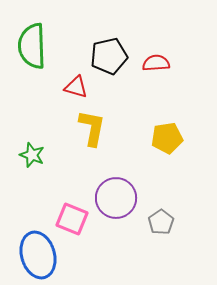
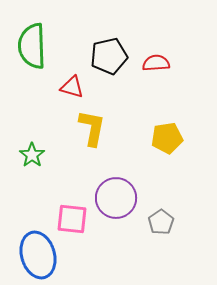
red triangle: moved 4 px left
green star: rotated 15 degrees clockwise
pink square: rotated 16 degrees counterclockwise
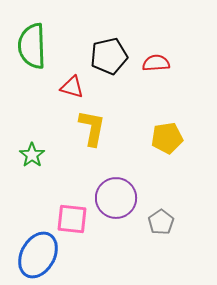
blue ellipse: rotated 45 degrees clockwise
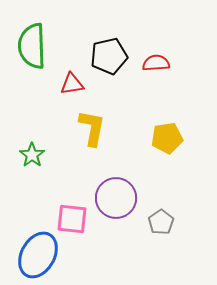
red triangle: moved 3 px up; rotated 25 degrees counterclockwise
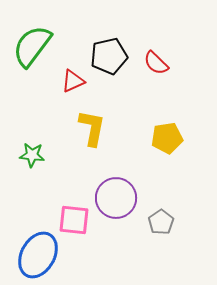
green semicircle: rotated 39 degrees clockwise
red semicircle: rotated 132 degrees counterclockwise
red triangle: moved 1 px right, 3 px up; rotated 15 degrees counterclockwise
green star: rotated 30 degrees counterclockwise
pink square: moved 2 px right, 1 px down
